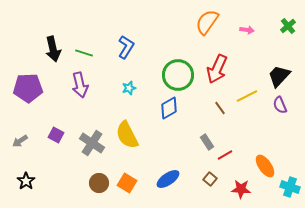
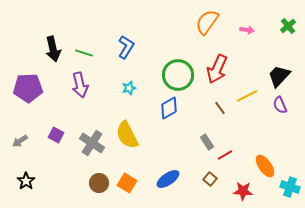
red star: moved 2 px right, 2 px down
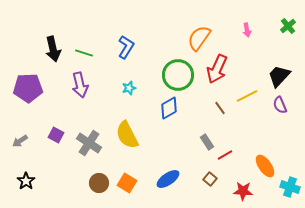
orange semicircle: moved 8 px left, 16 px down
pink arrow: rotated 72 degrees clockwise
gray cross: moved 3 px left
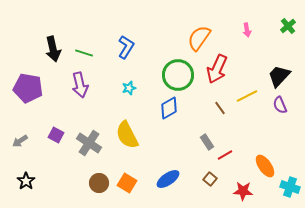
purple pentagon: rotated 12 degrees clockwise
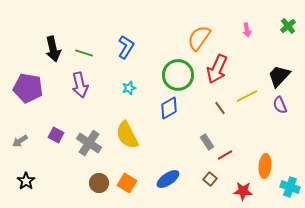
orange ellipse: rotated 40 degrees clockwise
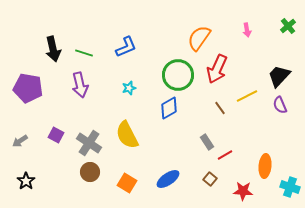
blue L-shape: rotated 35 degrees clockwise
brown circle: moved 9 px left, 11 px up
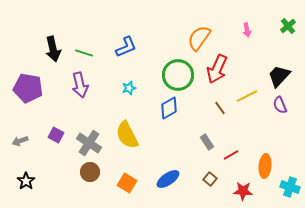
gray arrow: rotated 14 degrees clockwise
red line: moved 6 px right
